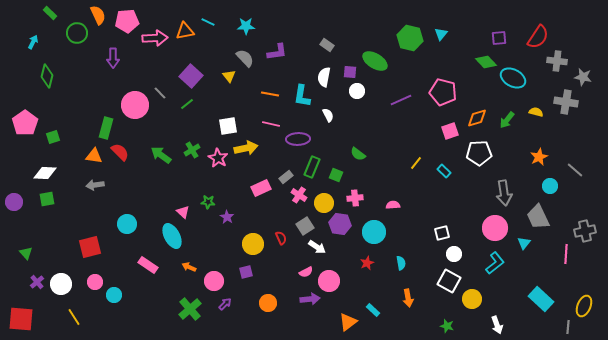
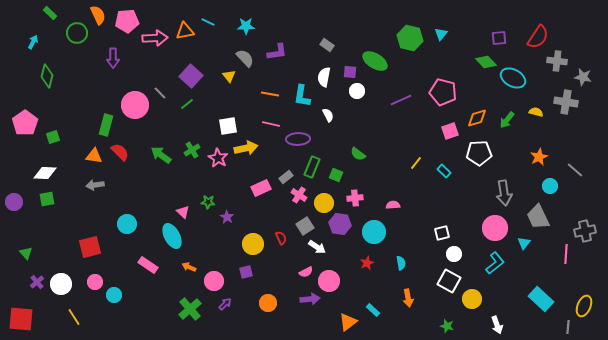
green rectangle at (106, 128): moved 3 px up
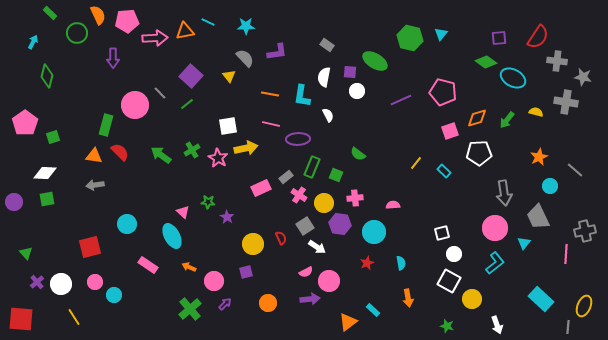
green diamond at (486, 62): rotated 10 degrees counterclockwise
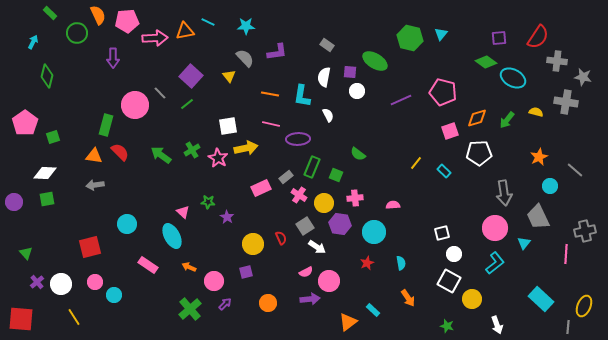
orange arrow at (408, 298): rotated 24 degrees counterclockwise
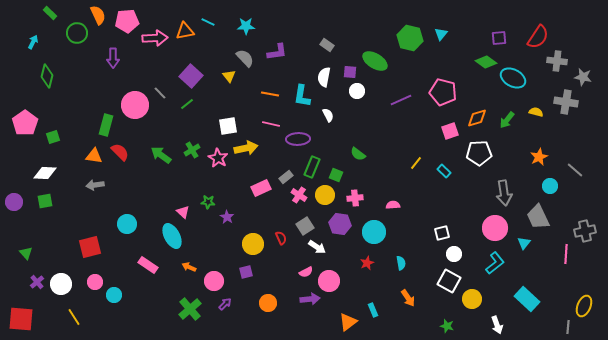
green square at (47, 199): moved 2 px left, 2 px down
yellow circle at (324, 203): moved 1 px right, 8 px up
cyan rectangle at (541, 299): moved 14 px left
cyan rectangle at (373, 310): rotated 24 degrees clockwise
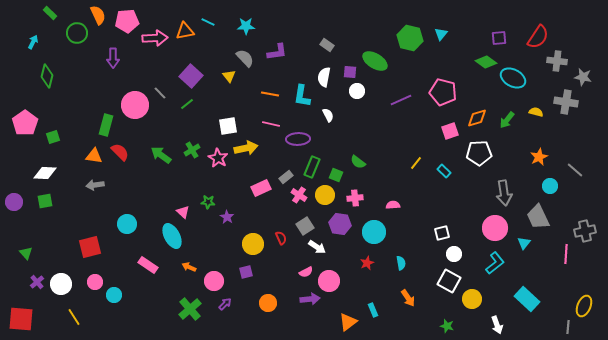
green semicircle at (358, 154): moved 8 px down
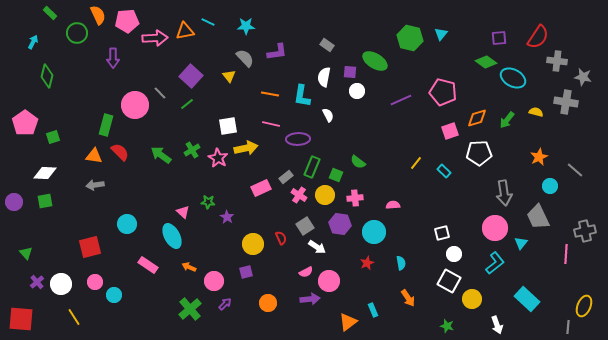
cyan triangle at (524, 243): moved 3 px left
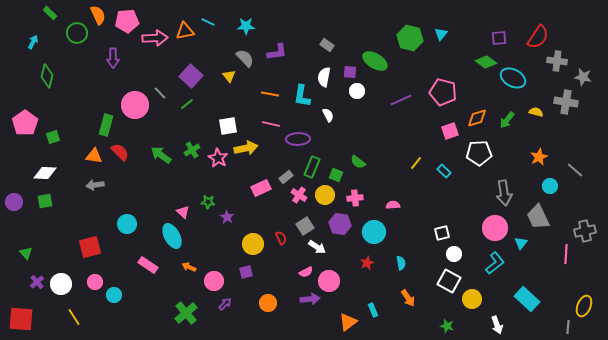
green cross at (190, 309): moved 4 px left, 4 px down
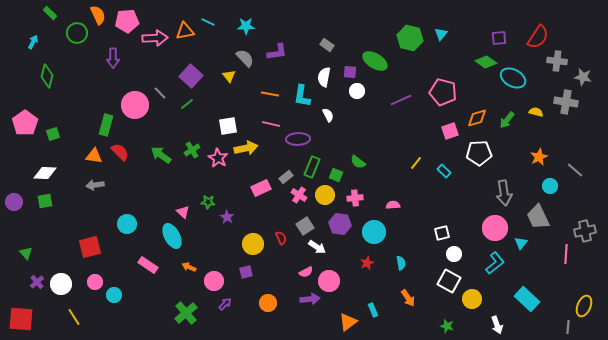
green square at (53, 137): moved 3 px up
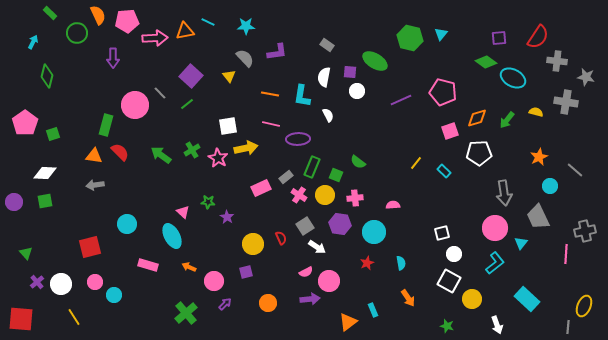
gray star at (583, 77): moved 3 px right
pink rectangle at (148, 265): rotated 18 degrees counterclockwise
